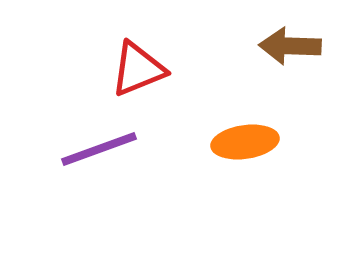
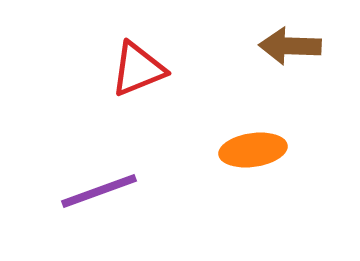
orange ellipse: moved 8 px right, 8 px down
purple line: moved 42 px down
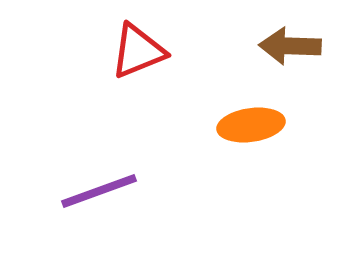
red triangle: moved 18 px up
orange ellipse: moved 2 px left, 25 px up
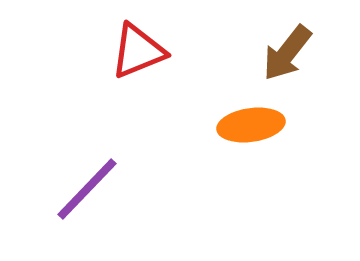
brown arrow: moved 3 px left, 7 px down; rotated 54 degrees counterclockwise
purple line: moved 12 px left, 2 px up; rotated 26 degrees counterclockwise
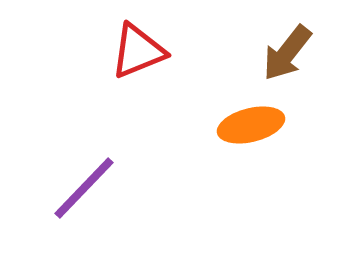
orange ellipse: rotated 6 degrees counterclockwise
purple line: moved 3 px left, 1 px up
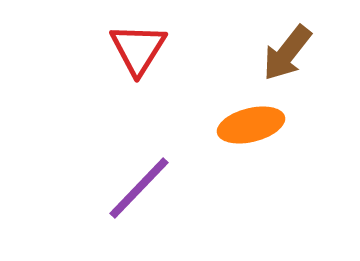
red triangle: moved 2 px up; rotated 36 degrees counterclockwise
purple line: moved 55 px right
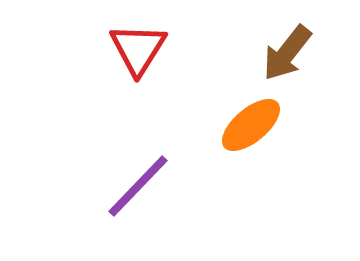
orange ellipse: rotated 26 degrees counterclockwise
purple line: moved 1 px left, 2 px up
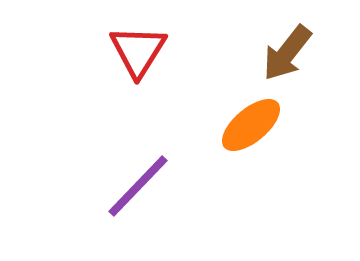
red triangle: moved 2 px down
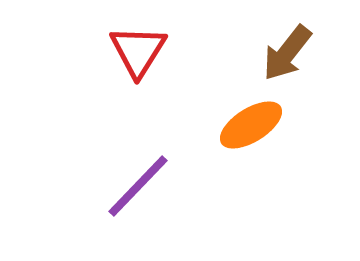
orange ellipse: rotated 8 degrees clockwise
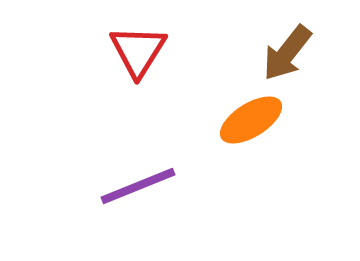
orange ellipse: moved 5 px up
purple line: rotated 24 degrees clockwise
